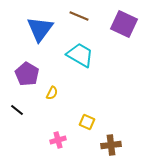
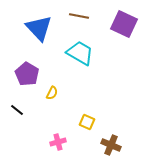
brown line: rotated 12 degrees counterclockwise
blue triangle: moved 1 px left, 1 px up; rotated 20 degrees counterclockwise
cyan trapezoid: moved 2 px up
pink cross: moved 2 px down
brown cross: rotated 30 degrees clockwise
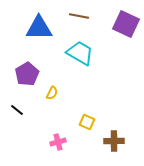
purple square: moved 2 px right
blue triangle: rotated 48 degrees counterclockwise
purple pentagon: rotated 10 degrees clockwise
brown cross: moved 3 px right, 4 px up; rotated 24 degrees counterclockwise
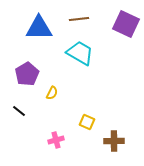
brown line: moved 3 px down; rotated 18 degrees counterclockwise
black line: moved 2 px right, 1 px down
pink cross: moved 2 px left, 2 px up
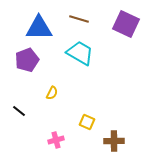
brown line: rotated 24 degrees clockwise
purple pentagon: moved 14 px up; rotated 10 degrees clockwise
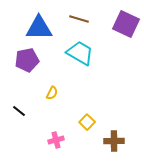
purple pentagon: rotated 10 degrees clockwise
yellow square: rotated 21 degrees clockwise
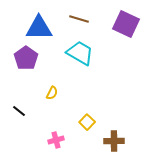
purple pentagon: moved 1 px left, 2 px up; rotated 25 degrees counterclockwise
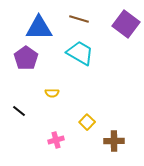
purple square: rotated 12 degrees clockwise
yellow semicircle: rotated 64 degrees clockwise
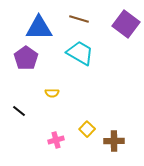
yellow square: moved 7 px down
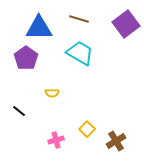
purple square: rotated 16 degrees clockwise
brown cross: moved 2 px right; rotated 30 degrees counterclockwise
